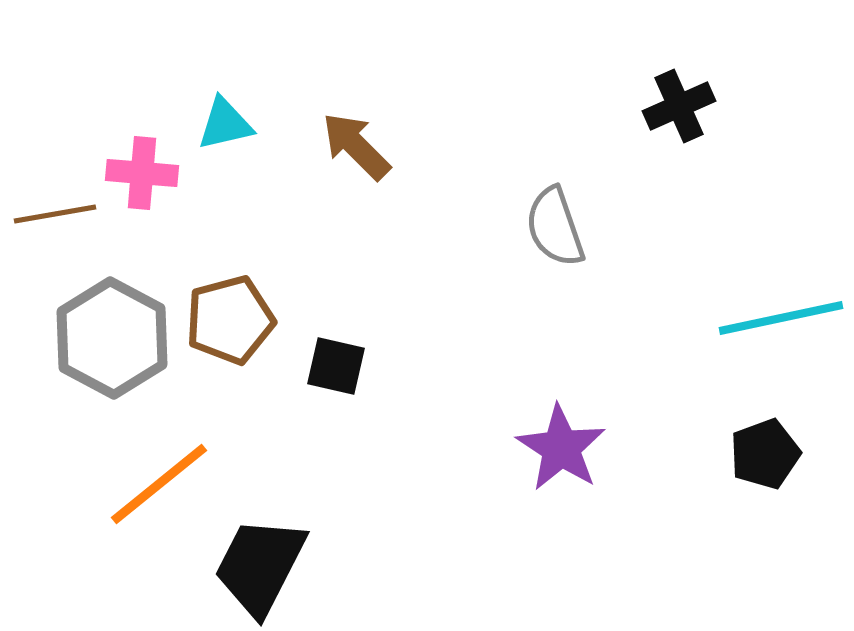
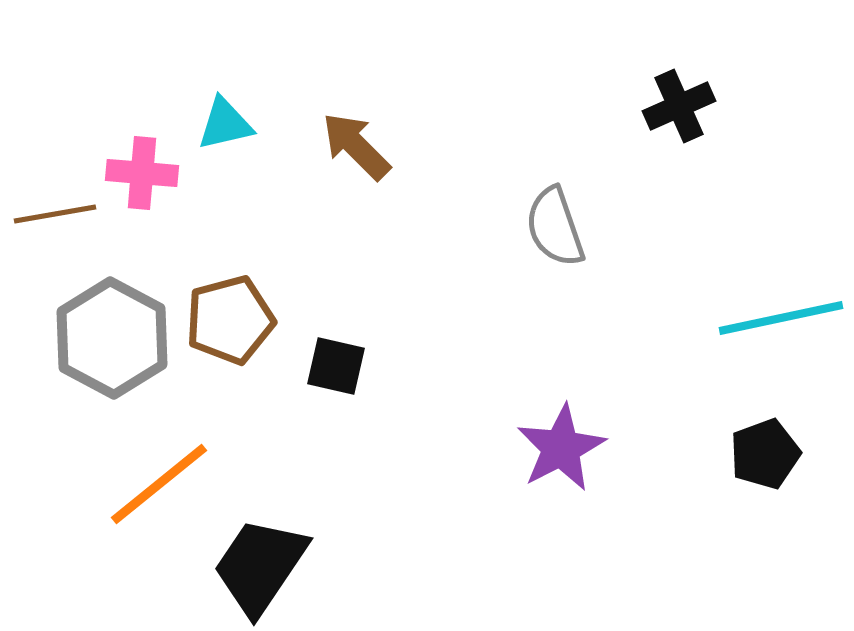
purple star: rotated 12 degrees clockwise
black trapezoid: rotated 7 degrees clockwise
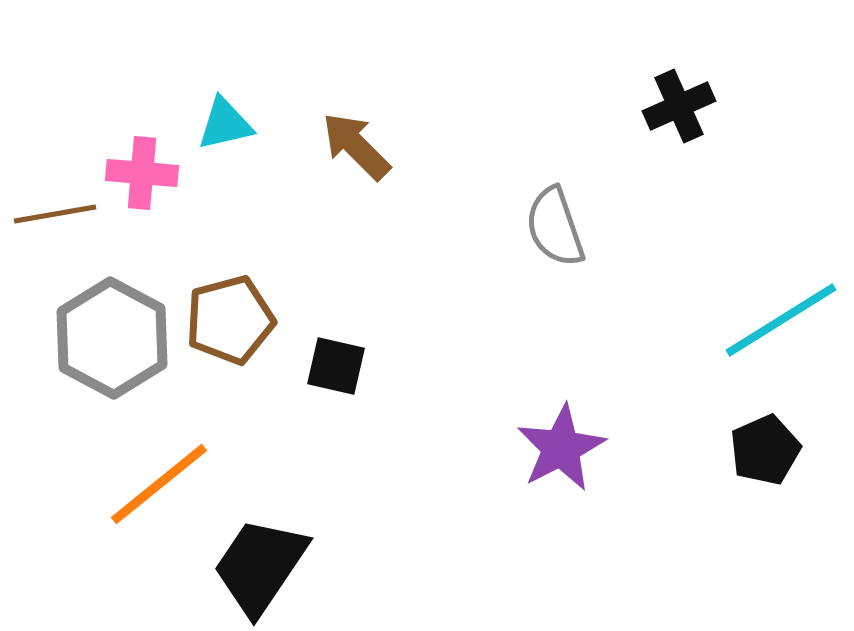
cyan line: moved 2 px down; rotated 20 degrees counterclockwise
black pentagon: moved 4 px up; rotated 4 degrees counterclockwise
